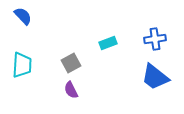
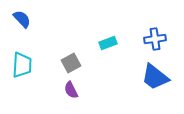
blue semicircle: moved 1 px left, 3 px down
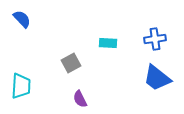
cyan rectangle: rotated 24 degrees clockwise
cyan trapezoid: moved 1 px left, 21 px down
blue trapezoid: moved 2 px right, 1 px down
purple semicircle: moved 9 px right, 9 px down
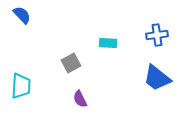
blue semicircle: moved 4 px up
blue cross: moved 2 px right, 4 px up
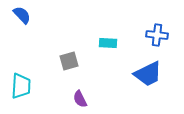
blue cross: rotated 15 degrees clockwise
gray square: moved 2 px left, 2 px up; rotated 12 degrees clockwise
blue trapezoid: moved 9 px left, 4 px up; rotated 64 degrees counterclockwise
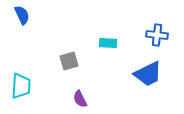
blue semicircle: rotated 18 degrees clockwise
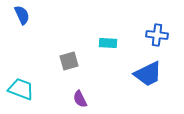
cyan trapezoid: moved 3 px down; rotated 72 degrees counterclockwise
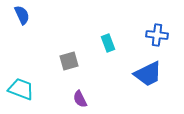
cyan rectangle: rotated 66 degrees clockwise
